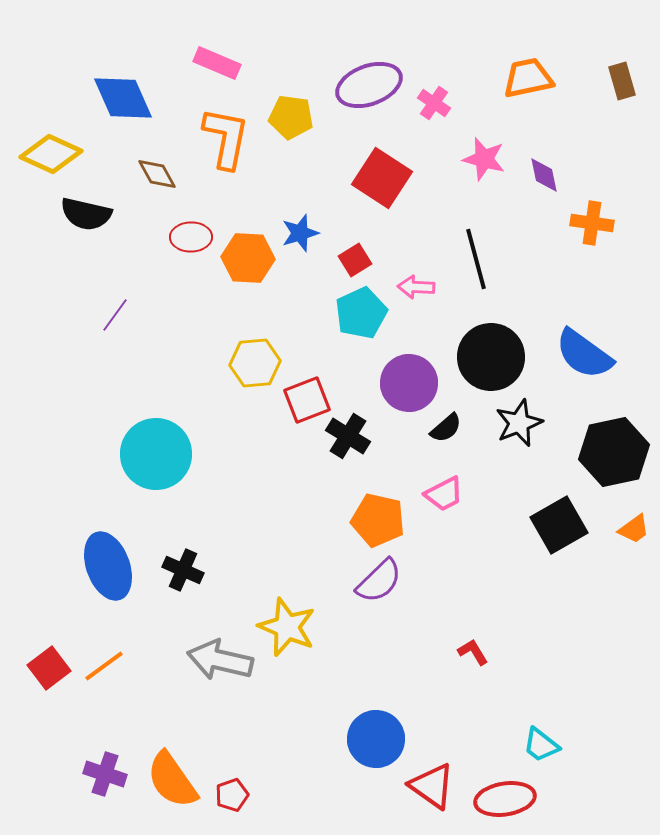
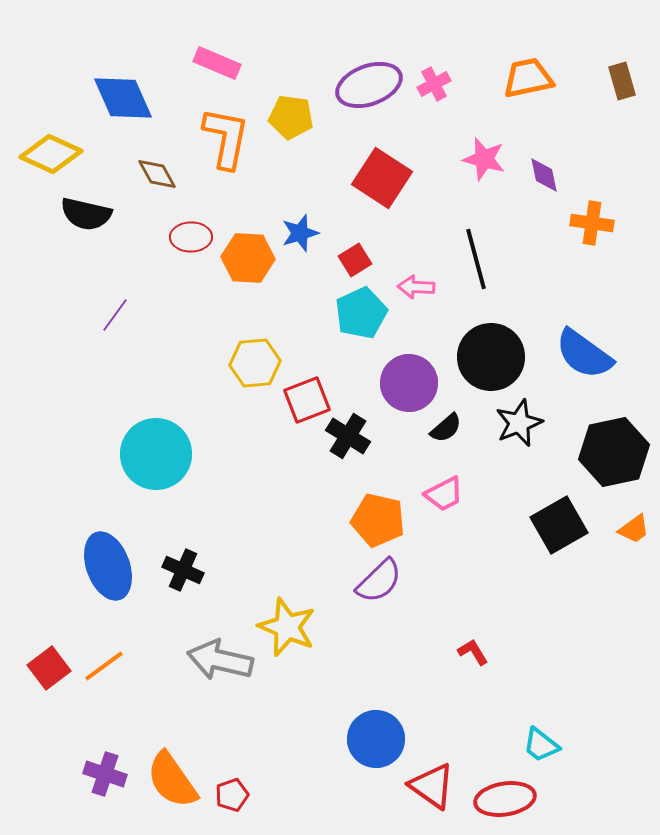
pink cross at (434, 103): moved 19 px up; rotated 28 degrees clockwise
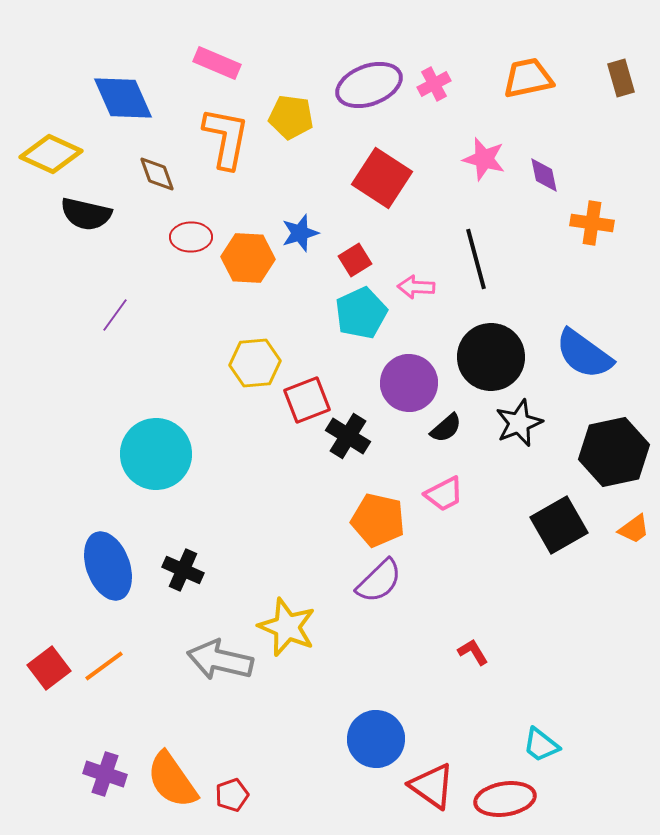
brown rectangle at (622, 81): moved 1 px left, 3 px up
brown diamond at (157, 174): rotated 9 degrees clockwise
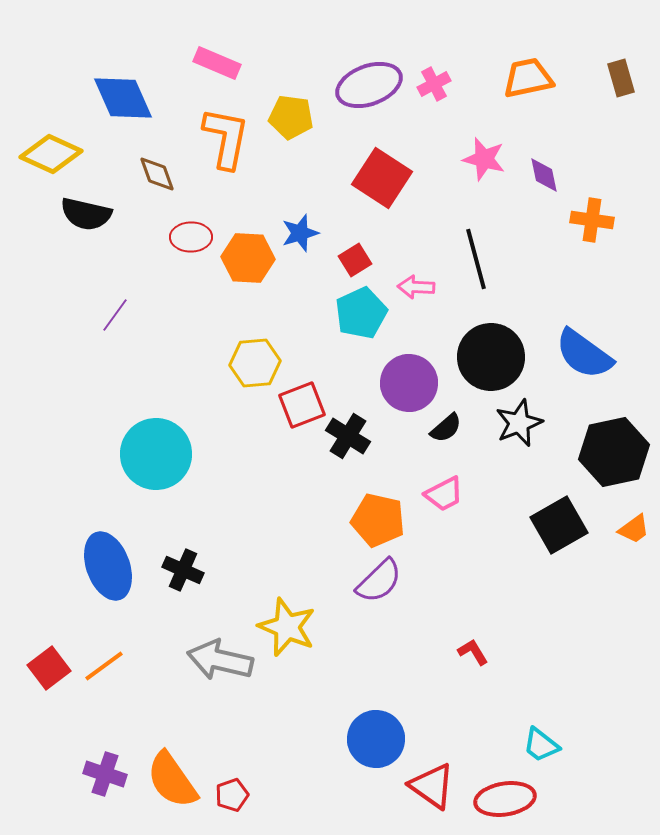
orange cross at (592, 223): moved 3 px up
red square at (307, 400): moved 5 px left, 5 px down
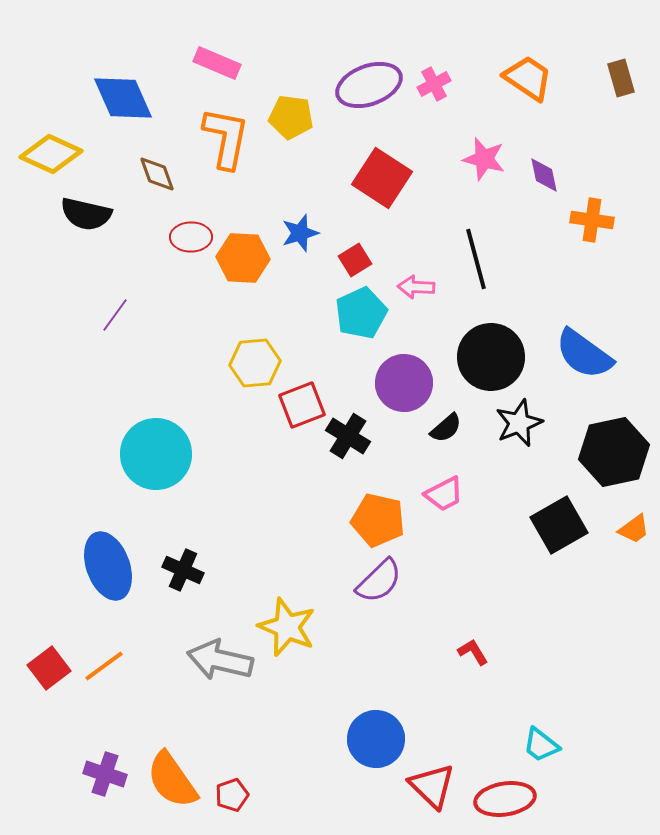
orange trapezoid at (528, 78): rotated 46 degrees clockwise
orange hexagon at (248, 258): moved 5 px left
purple circle at (409, 383): moved 5 px left
red triangle at (432, 786): rotated 9 degrees clockwise
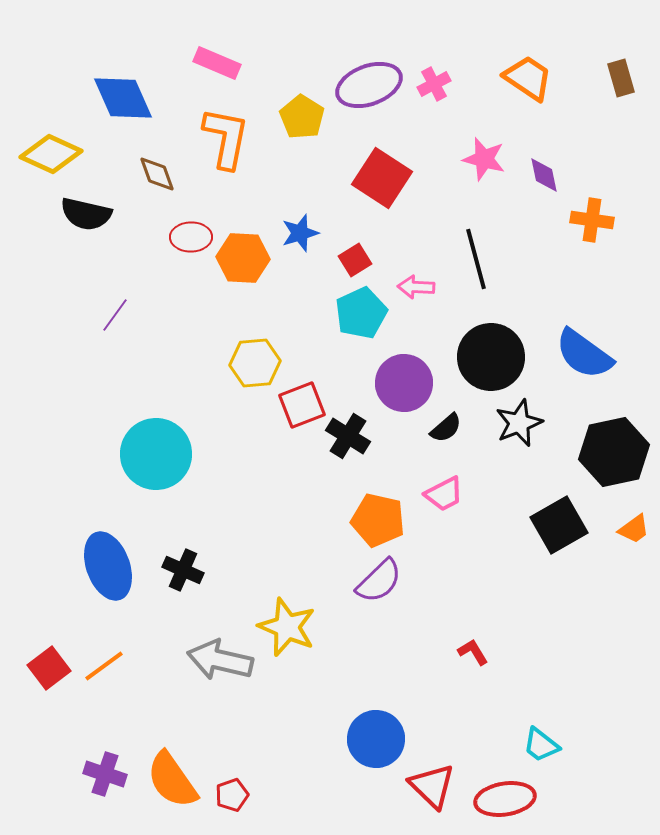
yellow pentagon at (291, 117): moved 11 px right; rotated 24 degrees clockwise
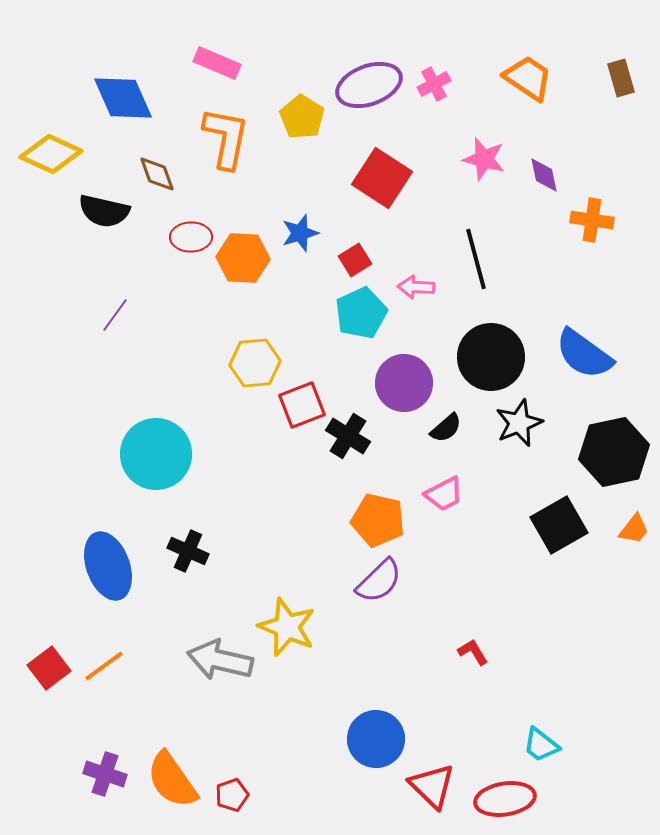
black semicircle at (86, 214): moved 18 px right, 3 px up
orange trapezoid at (634, 529): rotated 16 degrees counterclockwise
black cross at (183, 570): moved 5 px right, 19 px up
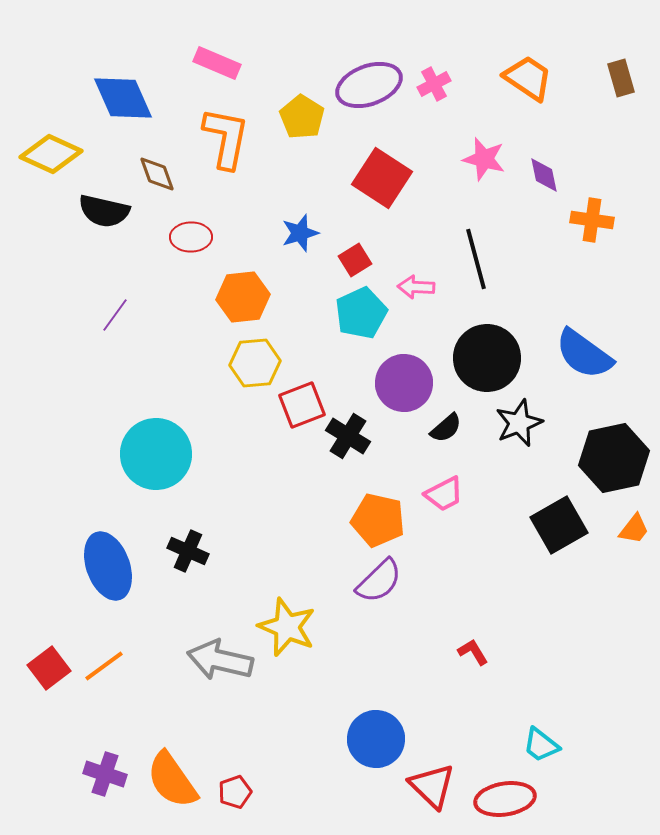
orange hexagon at (243, 258): moved 39 px down; rotated 9 degrees counterclockwise
black circle at (491, 357): moved 4 px left, 1 px down
black hexagon at (614, 452): moved 6 px down
red pentagon at (232, 795): moved 3 px right, 3 px up
